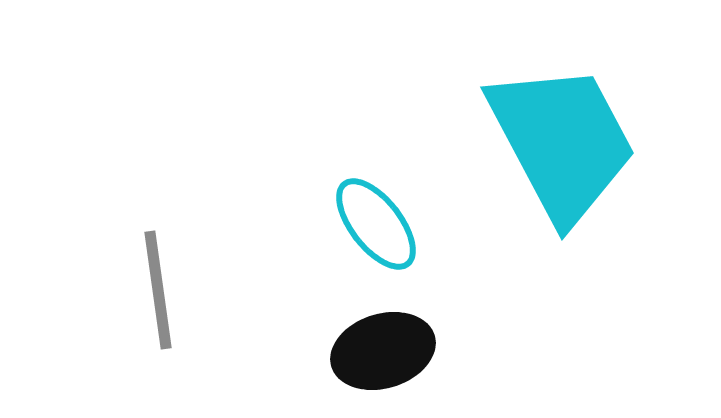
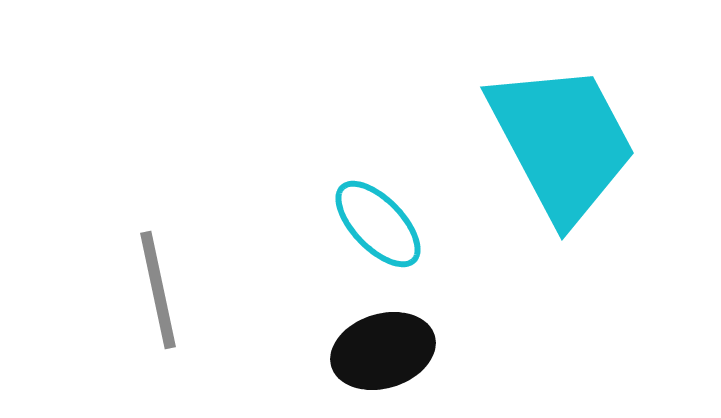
cyan ellipse: moved 2 px right; rotated 6 degrees counterclockwise
gray line: rotated 4 degrees counterclockwise
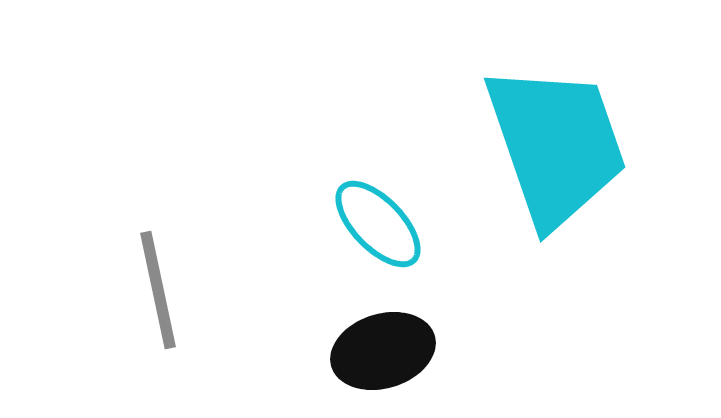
cyan trapezoid: moved 6 px left, 3 px down; rotated 9 degrees clockwise
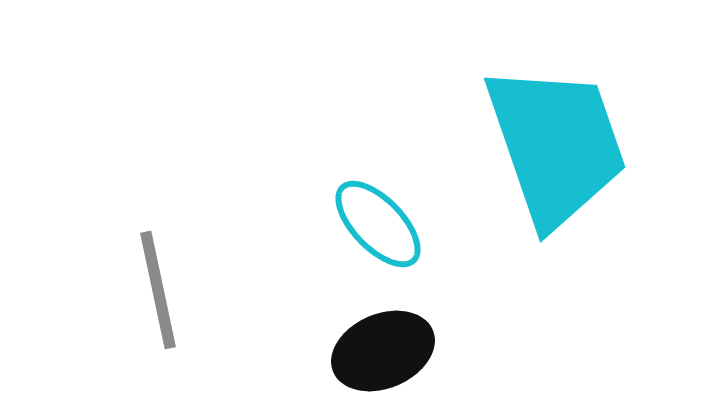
black ellipse: rotated 6 degrees counterclockwise
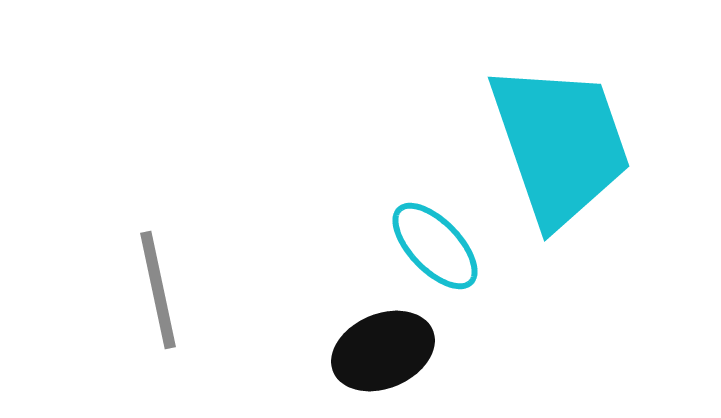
cyan trapezoid: moved 4 px right, 1 px up
cyan ellipse: moved 57 px right, 22 px down
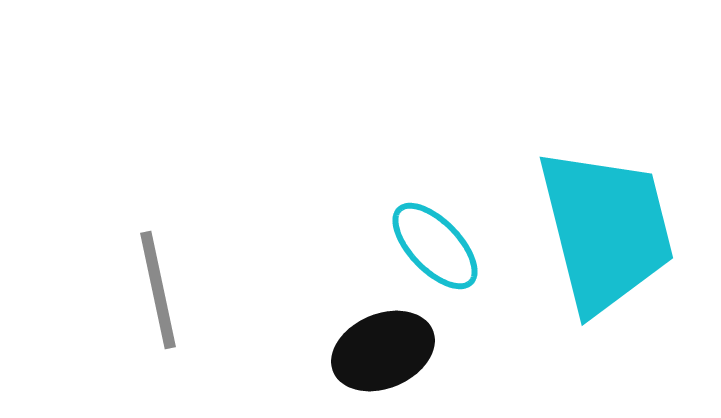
cyan trapezoid: moved 46 px right, 86 px down; rotated 5 degrees clockwise
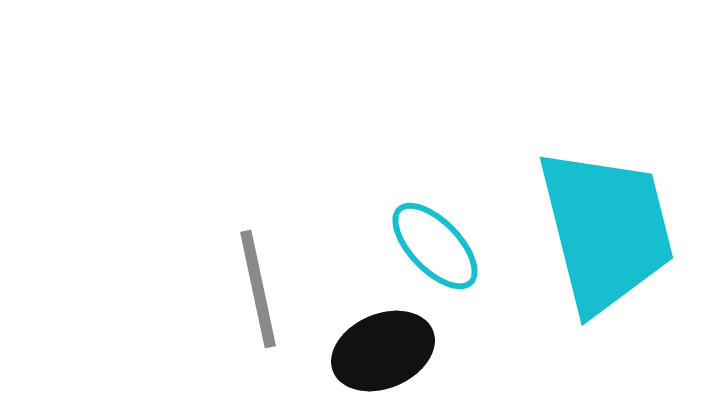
gray line: moved 100 px right, 1 px up
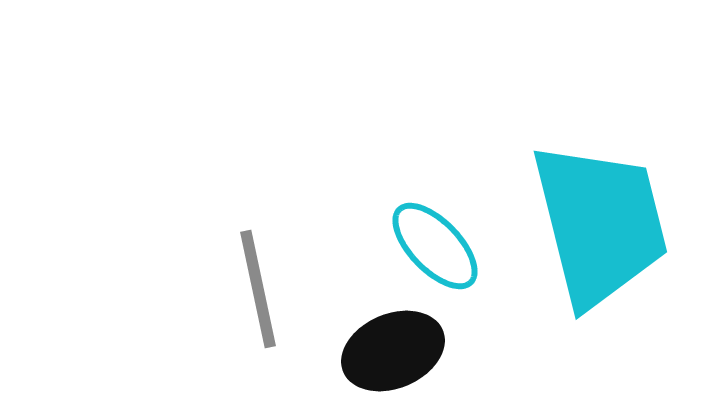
cyan trapezoid: moved 6 px left, 6 px up
black ellipse: moved 10 px right
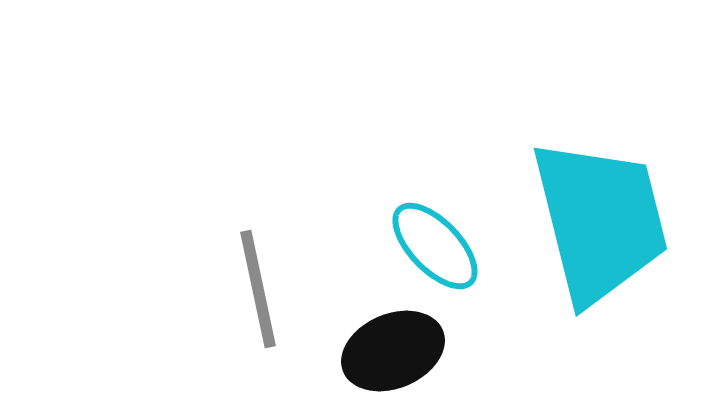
cyan trapezoid: moved 3 px up
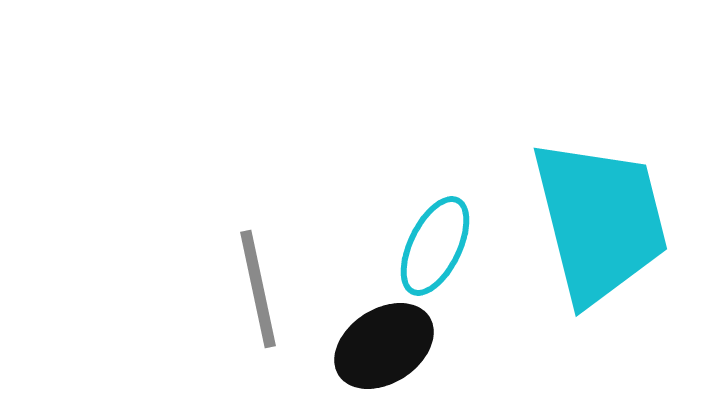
cyan ellipse: rotated 70 degrees clockwise
black ellipse: moved 9 px left, 5 px up; rotated 10 degrees counterclockwise
